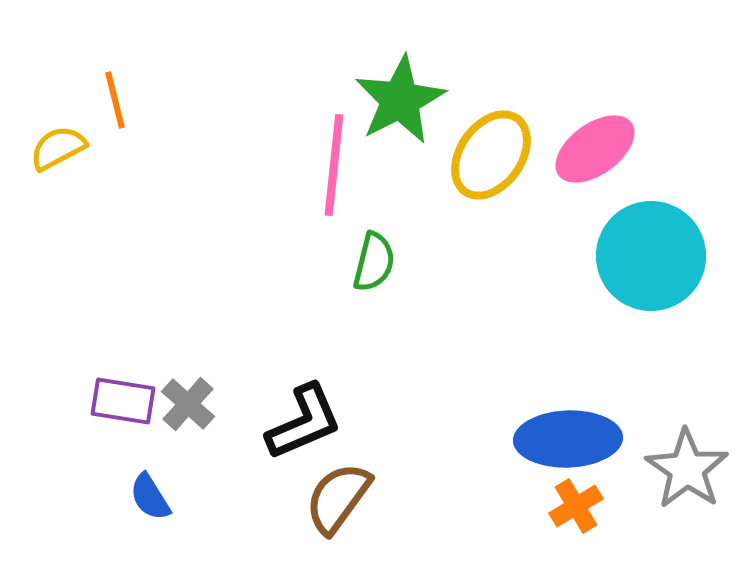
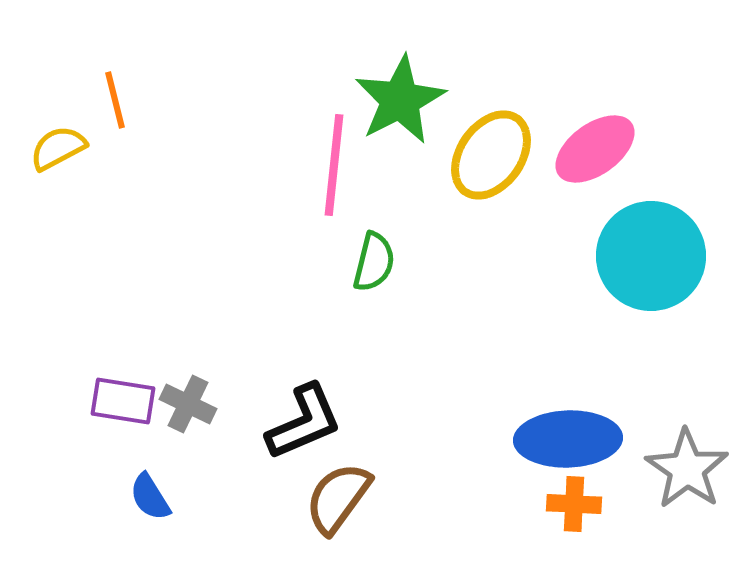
gray cross: rotated 16 degrees counterclockwise
orange cross: moved 2 px left, 2 px up; rotated 34 degrees clockwise
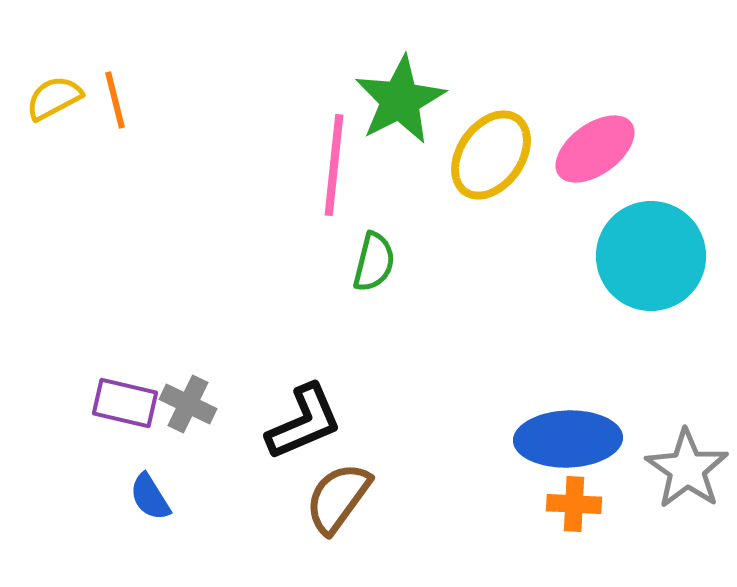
yellow semicircle: moved 4 px left, 50 px up
purple rectangle: moved 2 px right, 2 px down; rotated 4 degrees clockwise
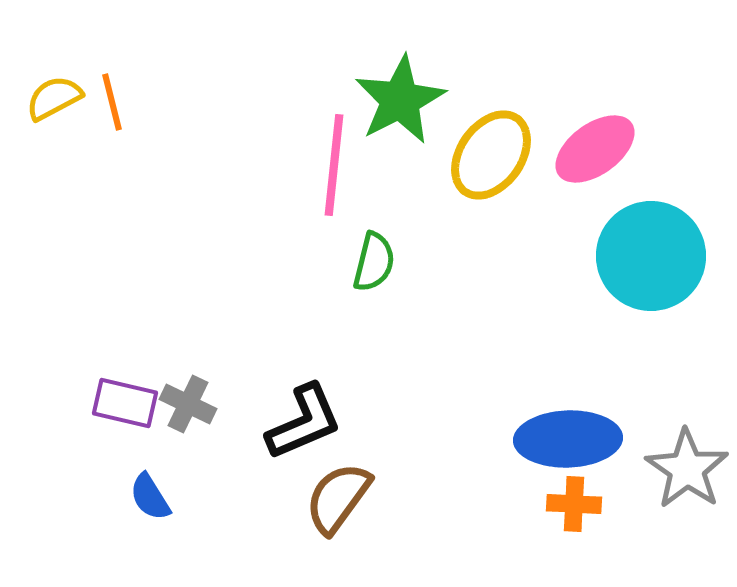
orange line: moved 3 px left, 2 px down
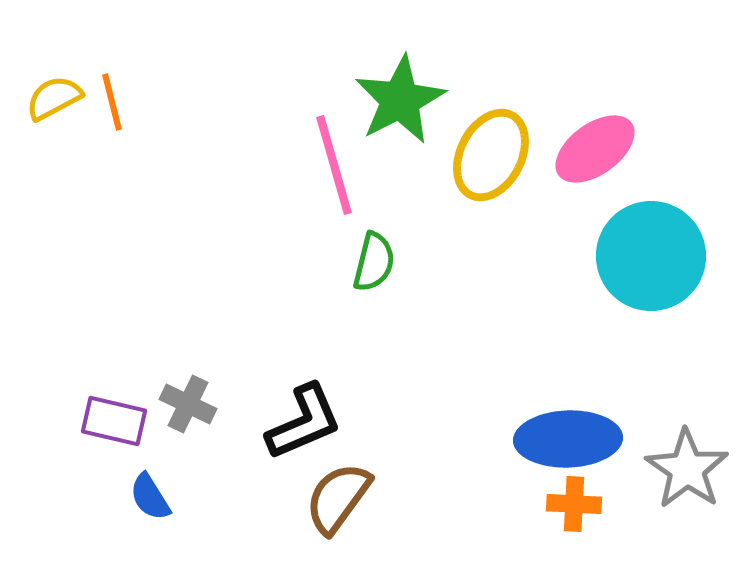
yellow ellipse: rotated 8 degrees counterclockwise
pink line: rotated 22 degrees counterclockwise
purple rectangle: moved 11 px left, 18 px down
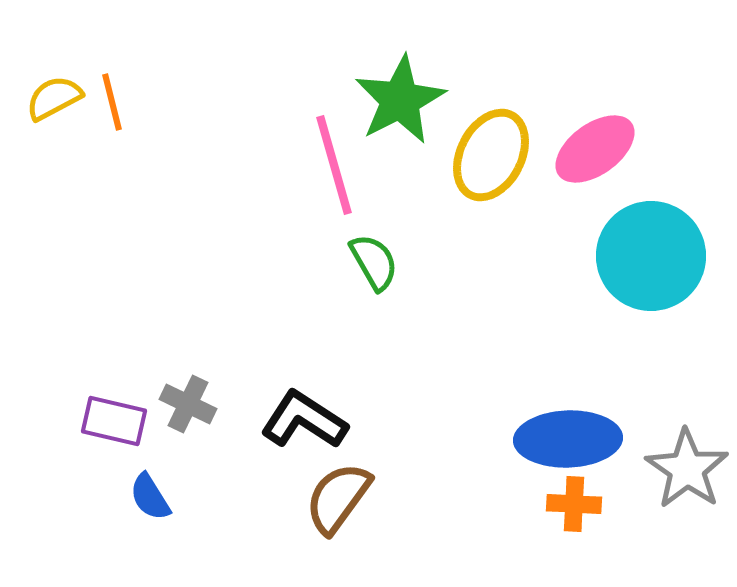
green semicircle: rotated 44 degrees counterclockwise
black L-shape: moved 2 px up; rotated 124 degrees counterclockwise
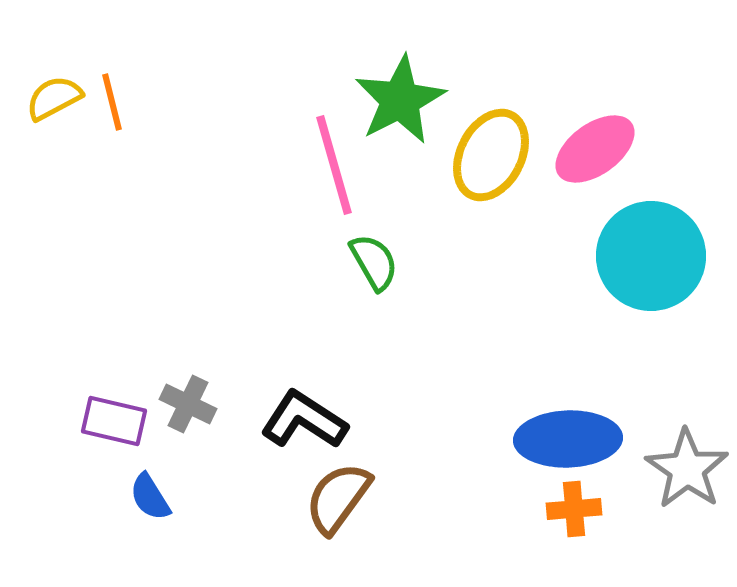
orange cross: moved 5 px down; rotated 8 degrees counterclockwise
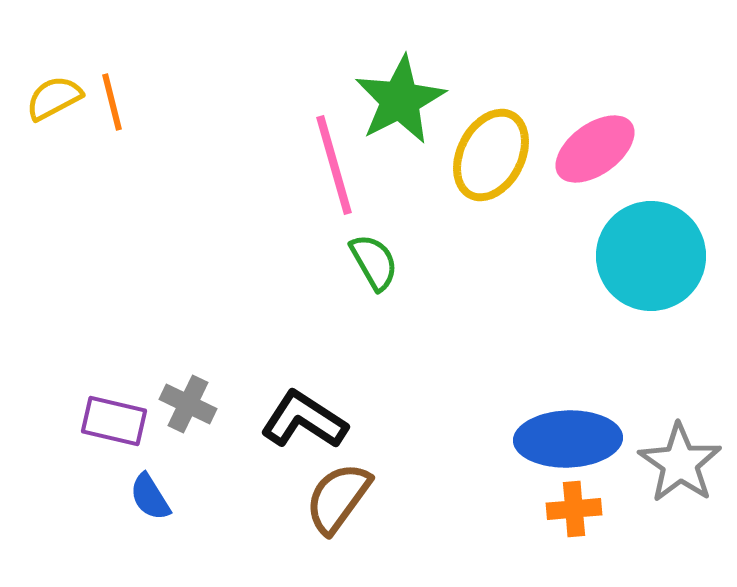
gray star: moved 7 px left, 6 px up
